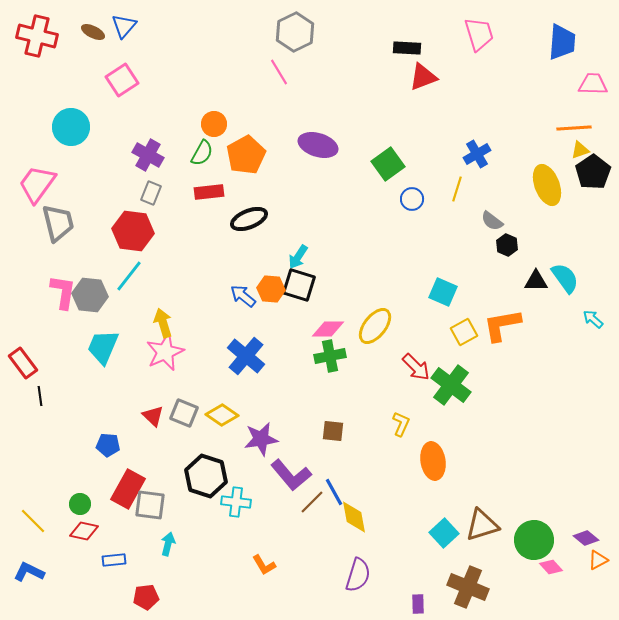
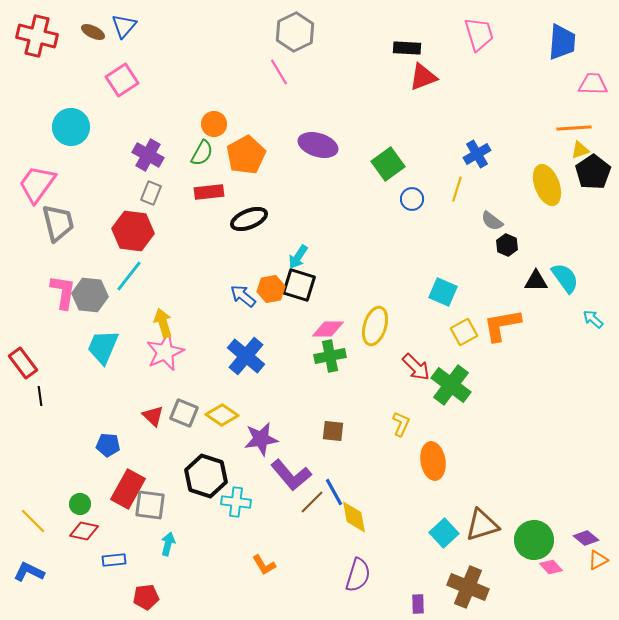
orange hexagon at (271, 289): rotated 16 degrees counterclockwise
yellow ellipse at (375, 326): rotated 21 degrees counterclockwise
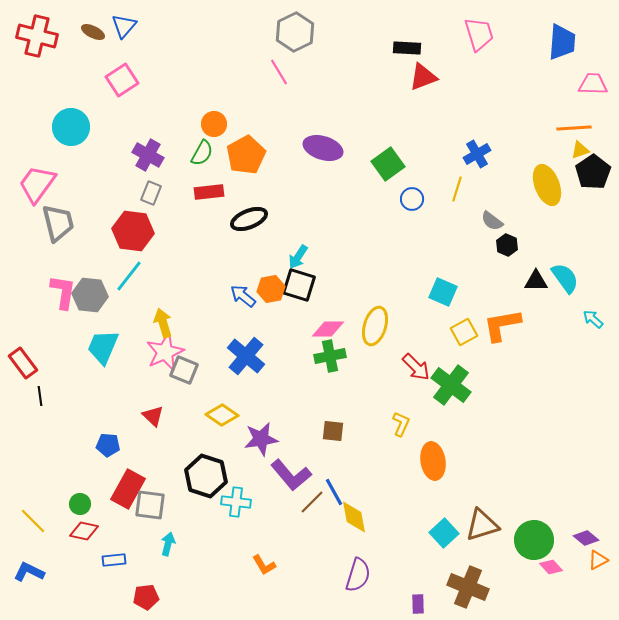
purple ellipse at (318, 145): moved 5 px right, 3 px down
gray square at (184, 413): moved 43 px up
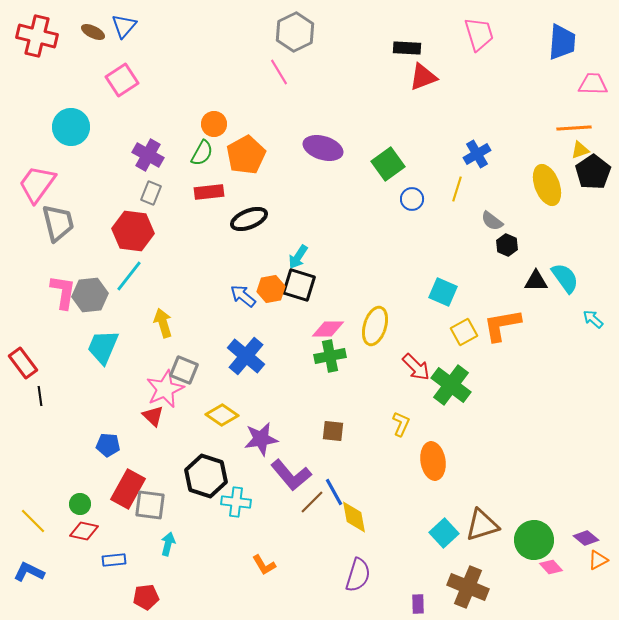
gray hexagon at (90, 295): rotated 12 degrees counterclockwise
pink star at (165, 352): moved 37 px down
